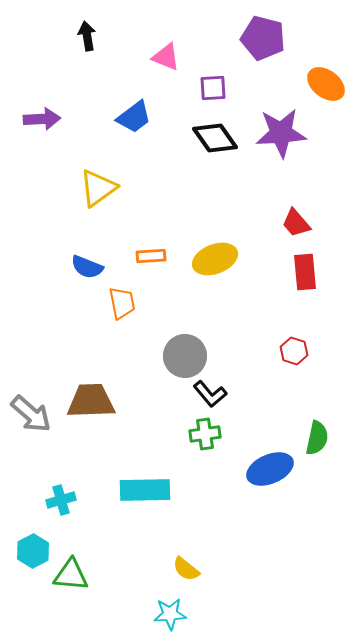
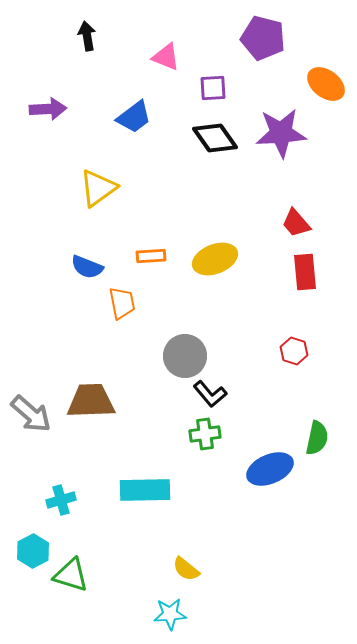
purple arrow: moved 6 px right, 10 px up
green triangle: rotated 12 degrees clockwise
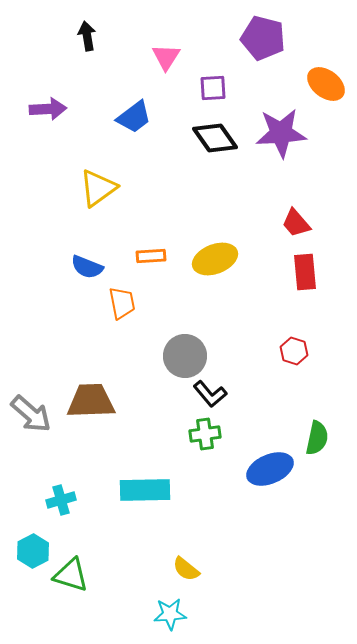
pink triangle: rotated 40 degrees clockwise
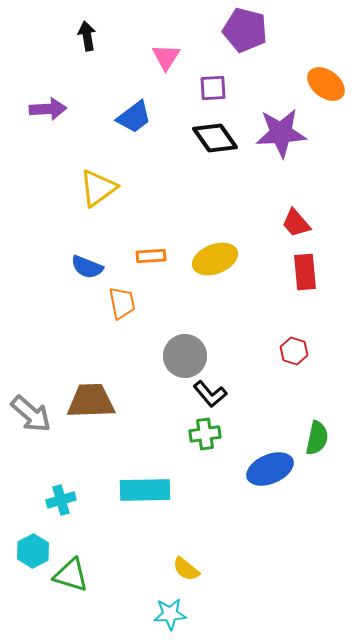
purple pentagon: moved 18 px left, 8 px up
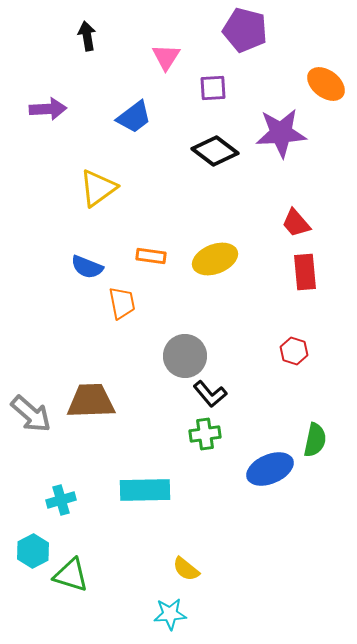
black diamond: moved 13 px down; rotated 18 degrees counterclockwise
orange rectangle: rotated 12 degrees clockwise
green semicircle: moved 2 px left, 2 px down
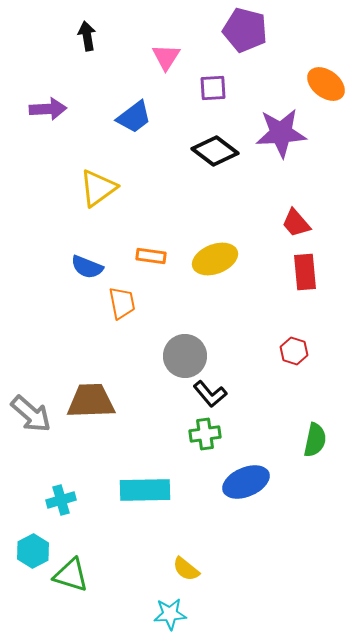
blue ellipse: moved 24 px left, 13 px down
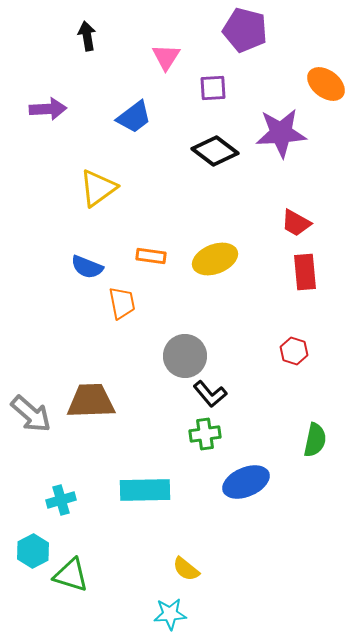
red trapezoid: rotated 20 degrees counterclockwise
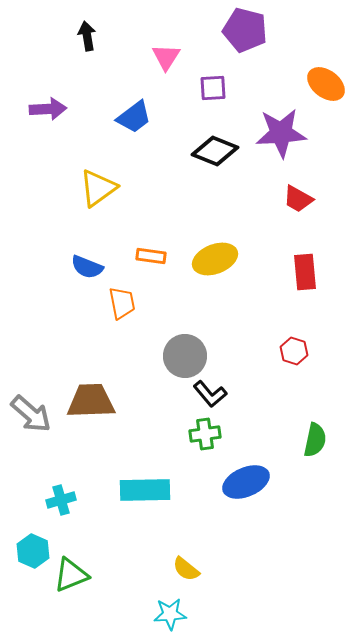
black diamond: rotated 15 degrees counterclockwise
red trapezoid: moved 2 px right, 24 px up
cyan hexagon: rotated 8 degrees counterclockwise
green triangle: rotated 39 degrees counterclockwise
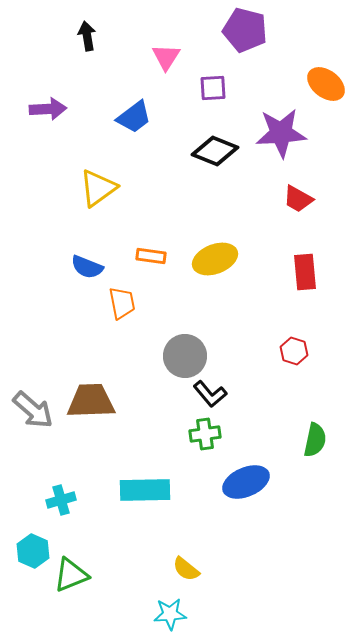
gray arrow: moved 2 px right, 4 px up
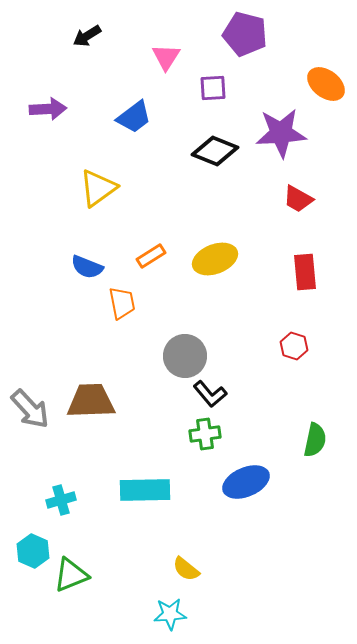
purple pentagon: moved 4 px down
black arrow: rotated 112 degrees counterclockwise
orange rectangle: rotated 40 degrees counterclockwise
red hexagon: moved 5 px up
gray arrow: moved 3 px left, 1 px up; rotated 6 degrees clockwise
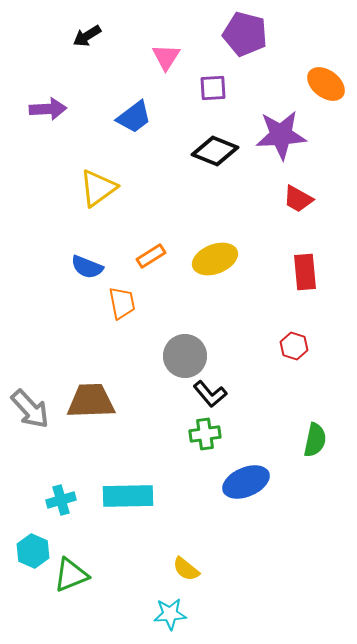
purple star: moved 2 px down
cyan rectangle: moved 17 px left, 6 px down
